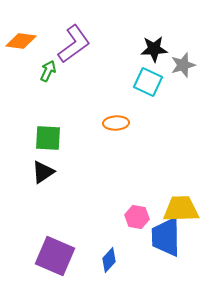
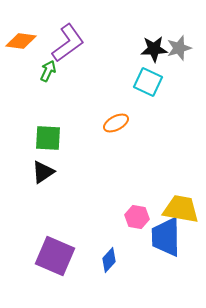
purple L-shape: moved 6 px left, 1 px up
gray star: moved 4 px left, 17 px up
orange ellipse: rotated 25 degrees counterclockwise
yellow trapezoid: rotated 12 degrees clockwise
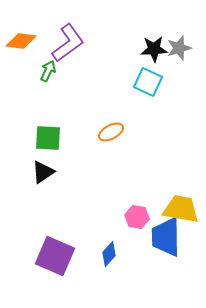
orange ellipse: moved 5 px left, 9 px down
blue diamond: moved 6 px up
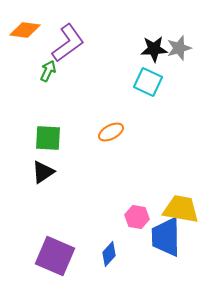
orange diamond: moved 4 px right, 11 px up
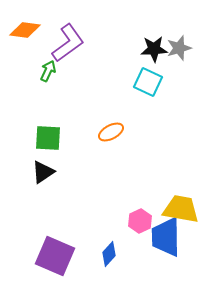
pink hexagon: moved 3 px right, 4 px down; rotated 25 degrees clockwise
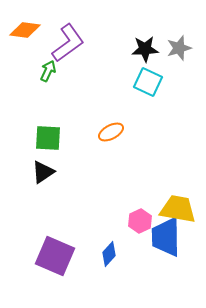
black star: moved 9 px left
yellow trapezoid: moved 3 px left
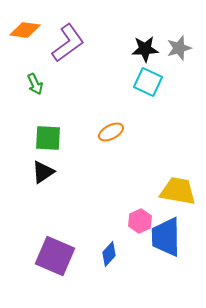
green arrow: moved 13 px left, 13 px down; rotated 130 degrees clockwise
yellow trapezoid: moved 18 px up
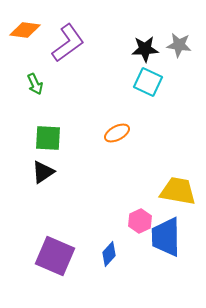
gray star: moved 3 px up; rotated 25 degrees clockwise
orange ellipse: moved 6 px right, 1 px down
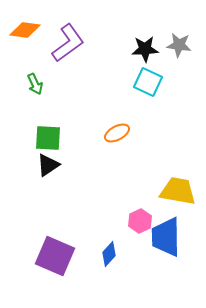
black triangle: moved 5 px right, 7 px up
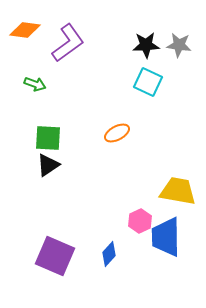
black star: moved 1 px right, 4 px up
green arrow: rotated 45 degrees counterclockwise
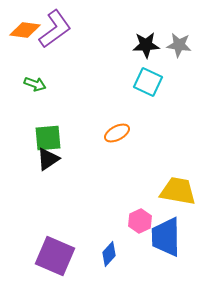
purple L-shape: moved 13 px left, 14 px up
green square: rotated 8 degrees counterclockwise
black triangle: moved 6 px up
